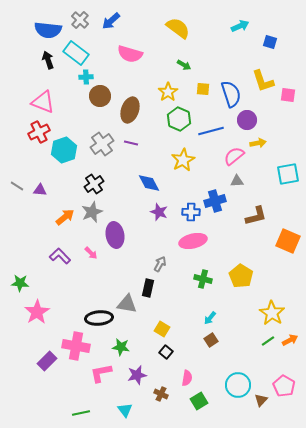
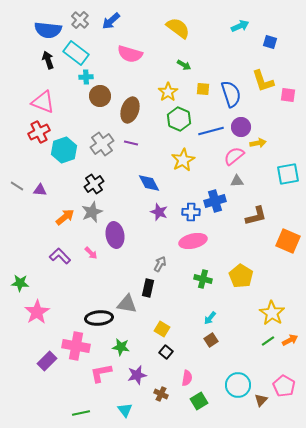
purple circle at (247, 120): moved 6 px left, 7 px down
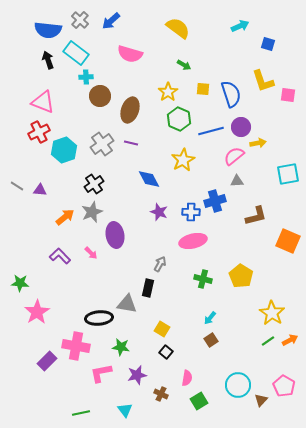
blue square at (270, 42): moved 2 px left, 2 px down
blue diamond at (149, 183): moved 4 px up
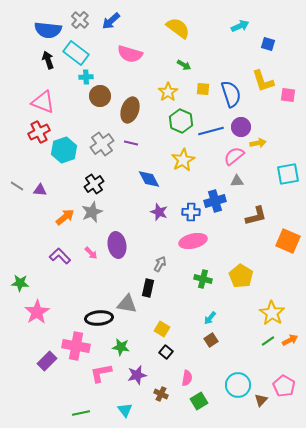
green hexagon at (179, 119): moved 2 px right, 2 px down
purple ellipse at (115, 235): moved 2 px right, 10 px down
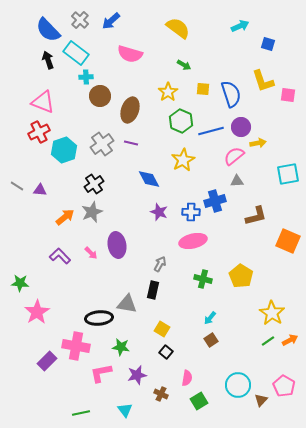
blue semicircle at (48, 30): rotated 40 degrees clockwise
black rectangle at (148, 288): moved 5 px right, 2 px down
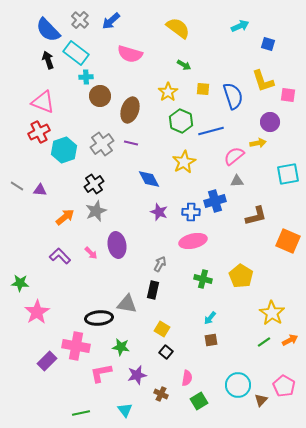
blue semicircle at (231, 94): moved 2 px right, 2 px down
purple circle at (241, 127): moved 29 px right, 5 px up
yellow star at (183, 160): moved 1 px right, 2 px down
gray star at (92, 212): moved 4 px right, 1 px up
brown square at (211, 340): rotated 24 degrees clockwise
green line at (268, 341): moved 4 px left, 1 px down
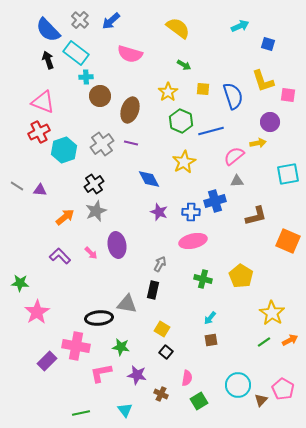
purple star at (137, 375): rotated 24 degrees clockwise
pink pentagon at (284, 386): moved 1 px left, 3 px down
